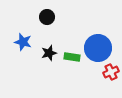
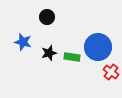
blue circle: moved 1 px up
red cross: rotated 28 degrees counterclockwise
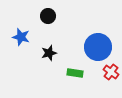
black circle: moved 1 px right, 1 px up
blue star: moved 2 px left, 5 px up
green rectangle: moved 3 px right, 16 px down
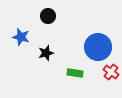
black star: moved 3 px left
